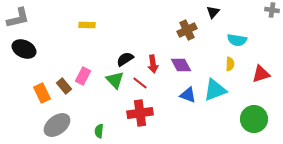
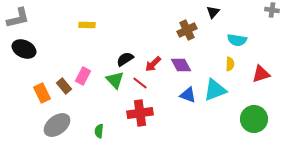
red arrow: rotated 54 degrees clockwise
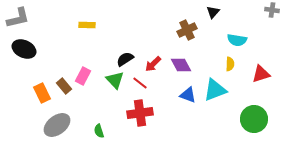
green semicircle: rotated 24 degrees counterclockwise
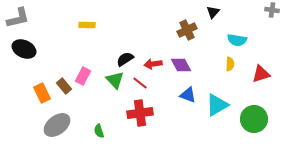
red arrow: rotated 36 degrees clockwise
cyan triangle: moved 2 px right, 15 px down; rotated 10 degrees counterclockwise
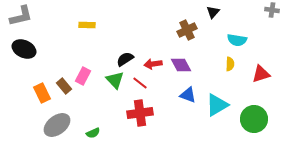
gray L-shape: moved 3 px right, 2 px up
green semicircle: moved 6 px left, 2 px down; rotated 96 degrees counterclockwise
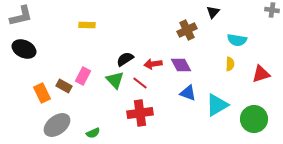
brown rectangle: rotated 21 degrees counterclockwise
blue triangle: moved 2 px up
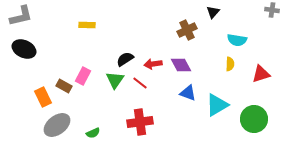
green triangle: rotated 18 degrees clockwise
orange rectangle: moved 1 px right, 4 px down
red cross: moved 9 px down
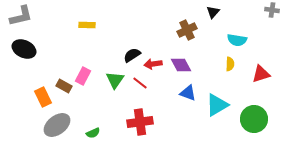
black semicircle: moved 7 px right, 4 px up
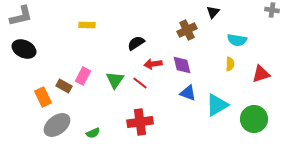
black semicircle: moved 4 px right, 12 px up
purple diamond: moved 1 px right; rotated 15 degrees clockwise
